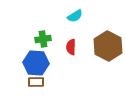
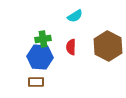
blue hexagon: moved 4 px right, 6 px up
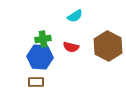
red semicircle: rotated 77 degrees counterclockwise
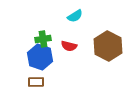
red semicircle: moved 2 px left, 1 px up
blue hexagon: rotated 15 degrees clockwise
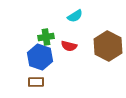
green cross: moved 3 px right, 2 px up
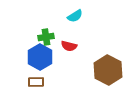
brown hexagon: moved 24 px down
blue hexagon: rotated 10 degrees clockwise
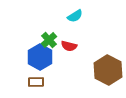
green cross: moved 3 px right, 3 px down; rotated 35 degrees counterclockwise
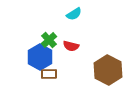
cyan semicircle: moved 1 px left, 2 px up
red semicircle: moved 2 px right
brown rectangle: moved 13 px right, 8 px up
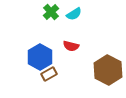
green cross: moved 2 px right, 28 px up
brown rectangle: rotated 28 degrees counterclockwise
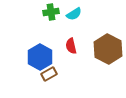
green cross: rotated 35 degrees clockwise
red semicircle: rotated 63 degrees clockwise
brown hexagon: moved 21 px up
